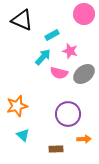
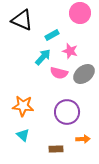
pink circle: moved 4 px left, 1 px up
orange star: moved 6 px right; rotated 20 degrees clockwise
purple circle: moved 1 px left, 2 px up
orange arrow: moved 1 px left
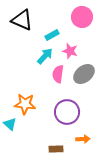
pink circle: moved 2 px right, 4 px down
cyan arrow: moved 2 px right, 1 px up
pink semicircle: moved 1 px left, 1 px down; rotated 84 degrees clockwise
orange star: moved 2 px right, 2 px up
cyan triangle: moved 13 px left, 11 px up
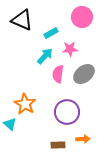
cyan rectangle: moved 1 px left, 2 px up
pink star: moved 2 px up; rotated 21 degrees counterclockwise
orange star: rotated 25 degrees clockwise
brown rectangle: moved 2 px right, 4 px up
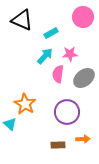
pink circle: moved 1 px right
pink star: moved 5 px down
gray ellipse: moved 4 px down
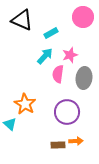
pink star: moved 1 px down; rotated 14 degrees counterclockwise
gray ellipse: rotated 45 degrees counterclockwise
orange arrow: moved 7 px left, 2 px down
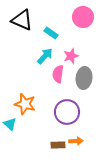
cyan rectangle: rotated 64 degrees clockwise
pink star: moved 1 px right, 1 px down
orange star: rotated 15 degrees counterclockwise
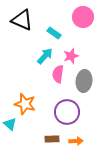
cyan rectangle: moved 3 px right
gray ellipse: moved 3 px down
brown rectangle: moved 6 px left, 6 px up
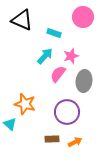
cyan rectangle: rotated 16 degrees counterclockwise
pink semicircle: rotated 30 degrees clockwise
orange arrow: moved 1 px left, 1 px down; rotated 24 degrees counterclockwise
